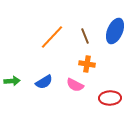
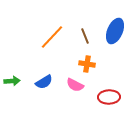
red ellipse: moved 1 px left, 1 px up
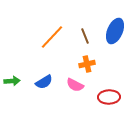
orange cross: rotated 21 degrees counterclockwise
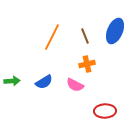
orange line: rotated 16 degrees counterclockwise
red ellipse: moved 4 px left, 14 px down
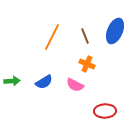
orange cross: rotated 35 degrees clockwise
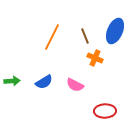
orange cross: moved 8 px right, 6 px up
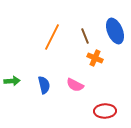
blue ellipse: rotated 45 degrees counterclockwise
blue semicircle: moved 3 px down; rotated 72 degrees counterclockwise
